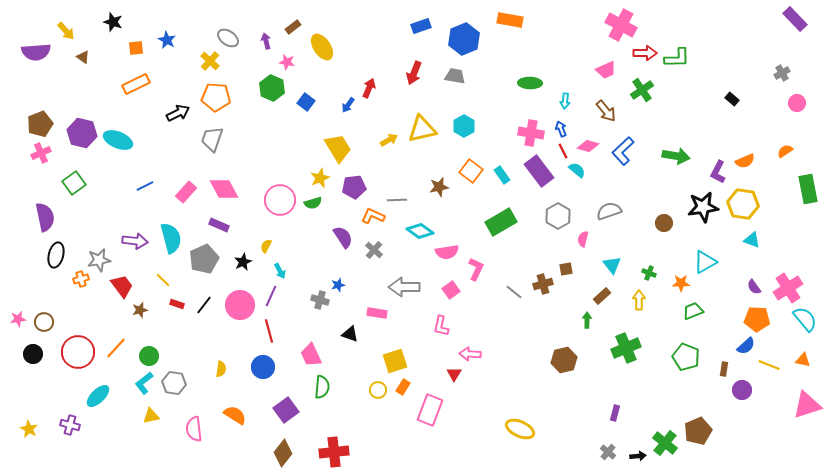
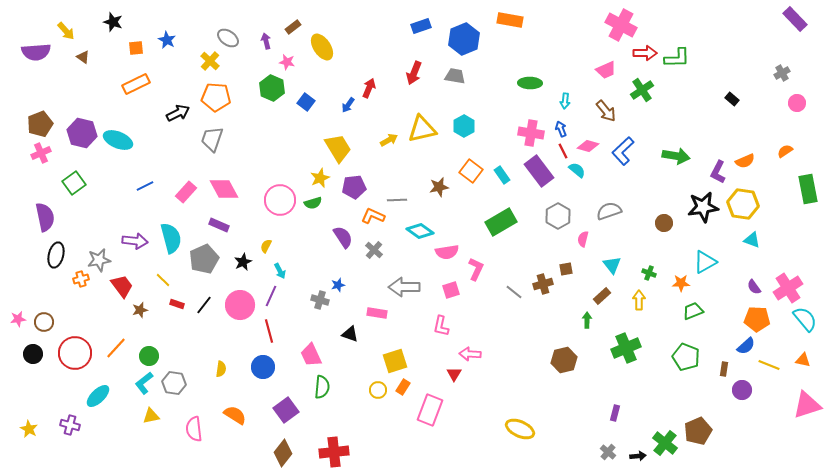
pink square at (451, 290): rotated 18 degrees clockwise
red circle at (78, 352): moved 3 px left, 1 px down
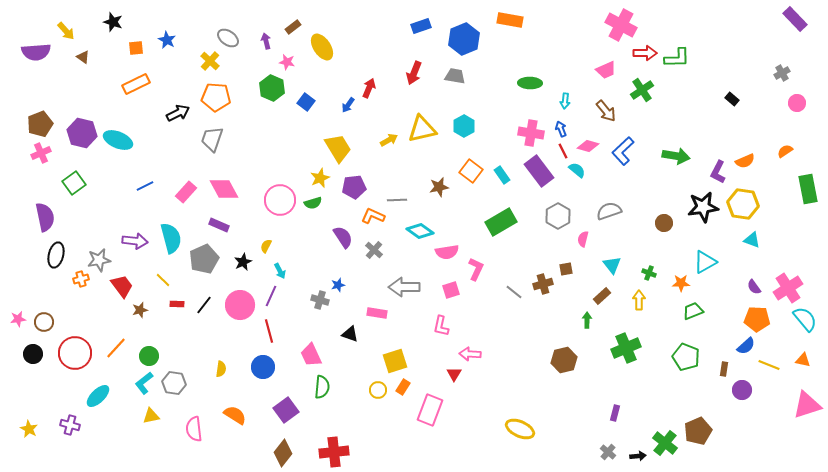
red rectangle at (177, 304): rotated 16 degrees counterclockwise
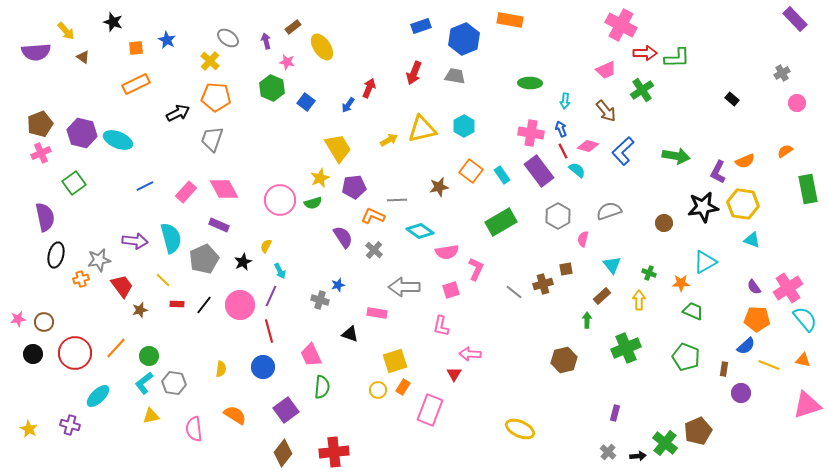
green trapezoid at (693, 311): rotated 45 degrees clockwise
purple circle at (742, 390): moved 1 px left, 3 px down
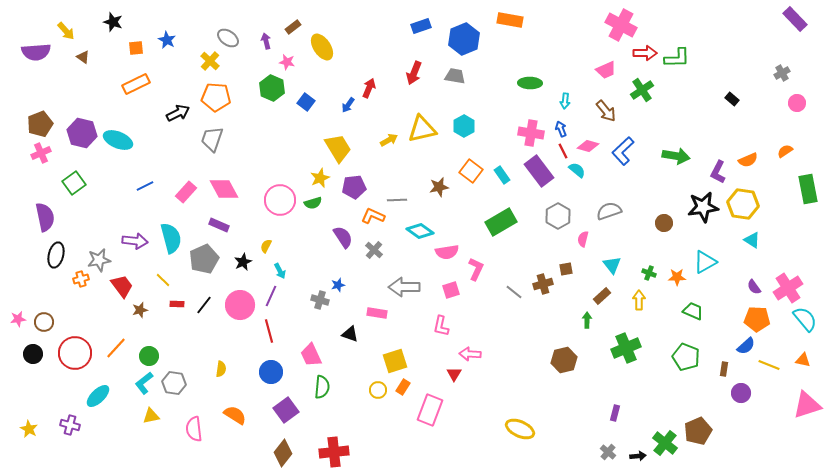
orange semicircle at (745, 161): moved 3 px right, 1 px up
cyan triangle at (752, 240): rotated 12 degrees clockwise
orange star at (681, 283): moved 4 px left, 6 px up
blue circle at (263, 367): moved 8 px right, 5 px down
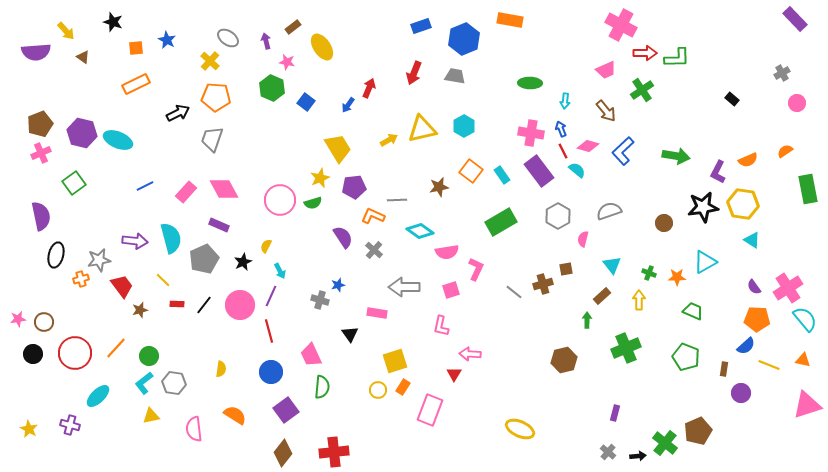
purple semicircle at (45, 217): moved 4 px left, 1 px up
black triangle at (350, 334): rotated 36 degrees clockwise
